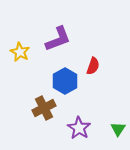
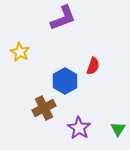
purple L-shape: moved 5 px right, 21 px up
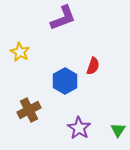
brown cross: moved 15 px left, 2 px down
green triangle: moved 1 px down
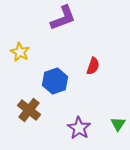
blue hexagon: moved 10 px left; rotated 10 degrees clockwise
brown cross: rotated 25 degrees counterclockwise
green triangle: moved 6 px up
